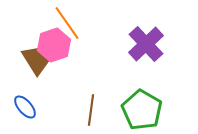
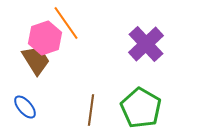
orange line: moved 1 px left
pink hexagon: moved 9 px left, 7 px up
green pentagon: moved 1 px left, 2 px up
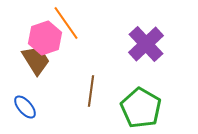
brown line: moved 19 px up
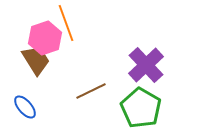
orange line: rotated 15 degrees clockwise
purple cross: moved 21 px down
brown line: rotated 56 degrees clockwise
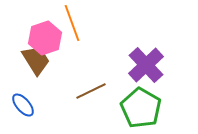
orange line: moved 6 px right
blue ellipse: moved 2 px left, 2 px up
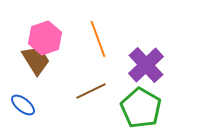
orange line: moved 26 px right, 16 px down
blue ellipse: rotated 10 degrees counterclockwise
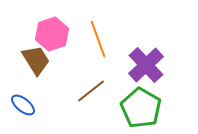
pink hexagon: moved 7 px right, 4 px up
brown line: rotated 12 degrees counterclockwise
